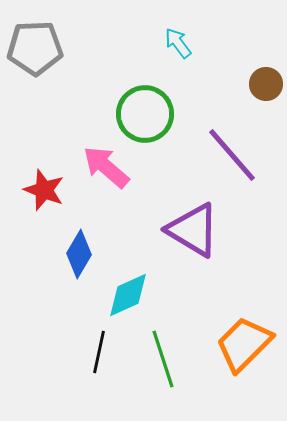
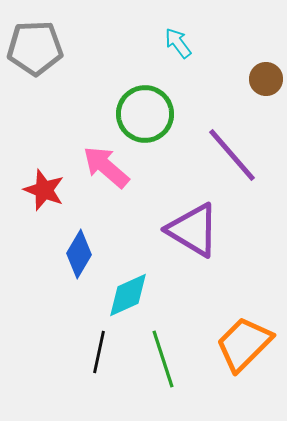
brown circle: moved 5 px up
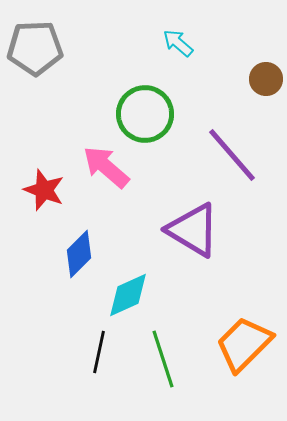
cyan arrow: rotated 12 degrees counterclockwise
blue diamond: rotated 15 degrees clockwise
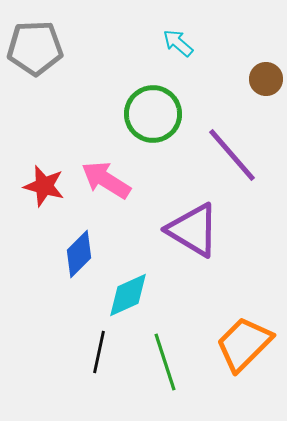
green circle: moved 8 px right
pink arrow: moved 13 px down; rotated 9 degrees counterclockwise
red star: moved 4 px up; rotated 6 degrees counterclockwise
green line: moved 2 px right, 3 px down
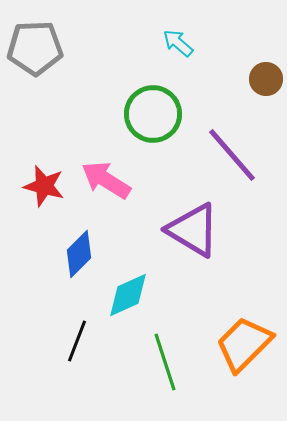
black line: moved 22 px left, 11 px up; rotated 9 degrees clockwise
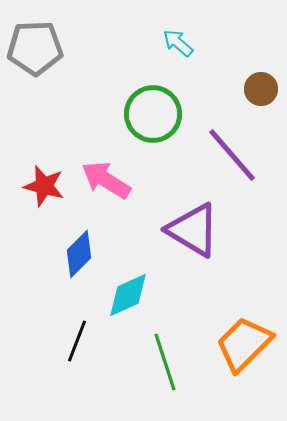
brown circle: moved 5 px left, 10 px down
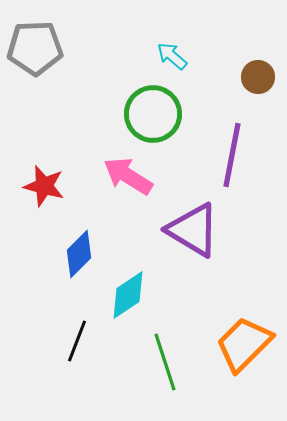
cyan arrow: moved 6 px left, 13 px down
brown circle: moved 3 px left, 12 px up
purple line: rotated 52 degrees clockwise
pink arrow: moved 22 px right, 4 px up
cyan diamond: rotated 9 degrees counterclockwise
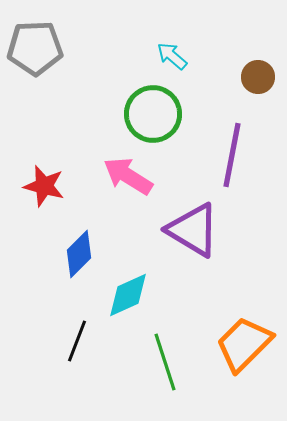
cyan diamond: rotated 9 degrees clockwise
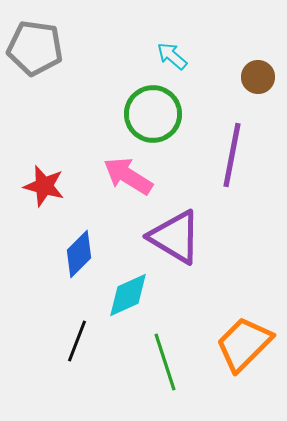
gray pentagon: rotated 10 degrees clockwise
purple triangle: moved 18 px left, 7 px down
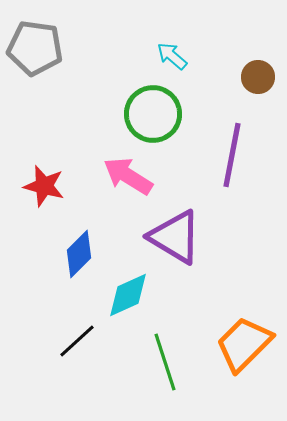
black line: rotated 27 degrees clockwise
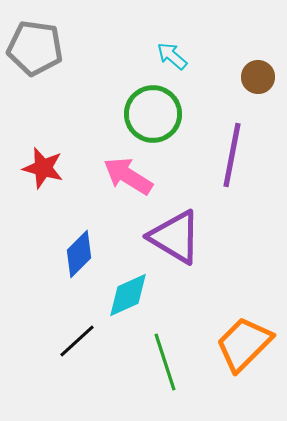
red star: moved 1 px left, 18 px up
